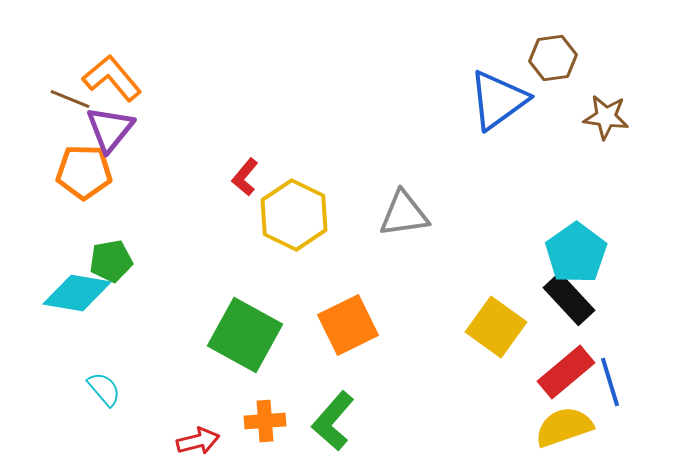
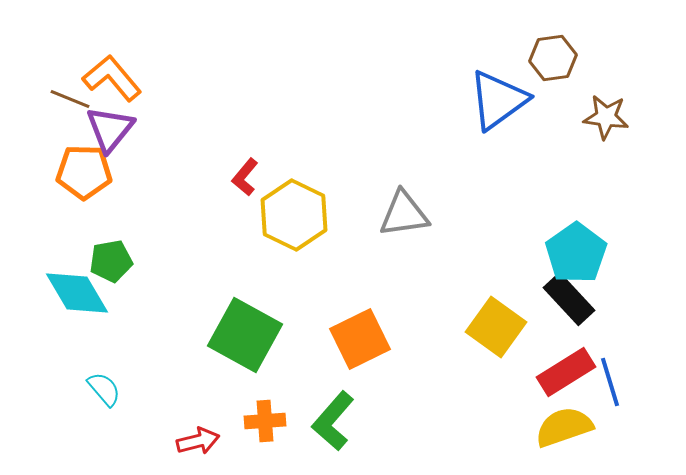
cyan diamond: rotated 50 degrees clockwise
orange square: moved 12 px right, 14 px down
red rectangle: rotated 8 degrees clockwise
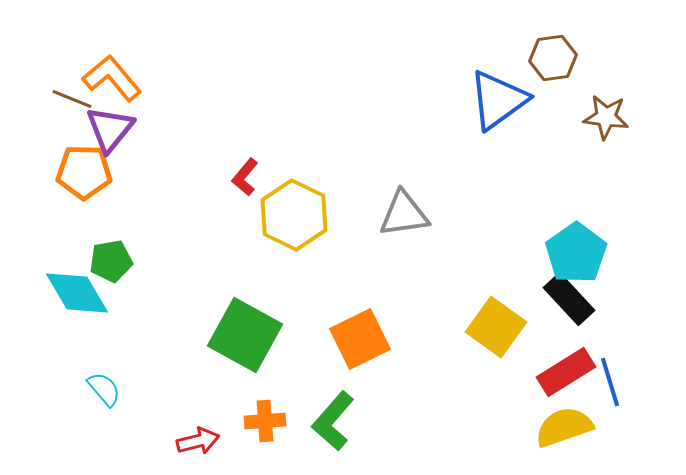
brown line: moved 2 px right
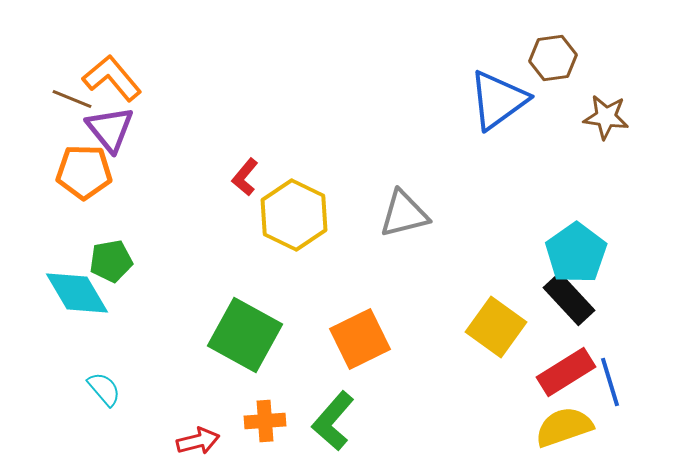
purple triangle: rotated 18 degrees counterclockwise
gray triangle: rotated 6 degrees counterclockwise
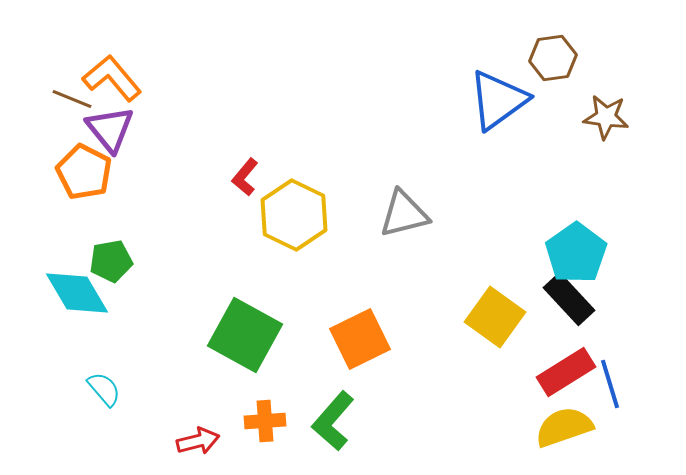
orange pentagon: rotated 26 degrees clockwise
yellow square: moved 1 px left, 10 px up
blue line: moved 2 px down
